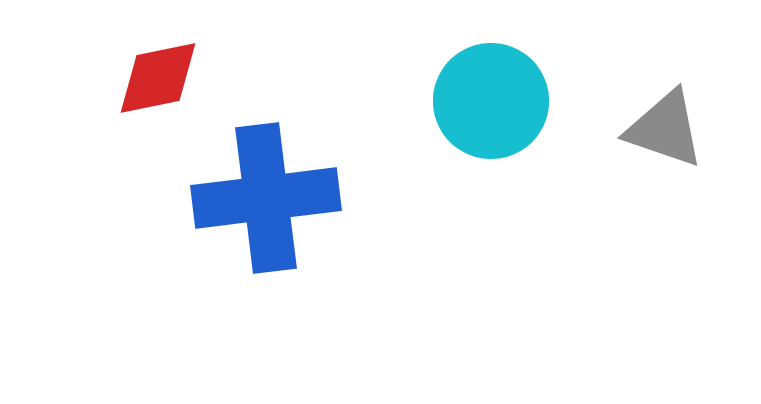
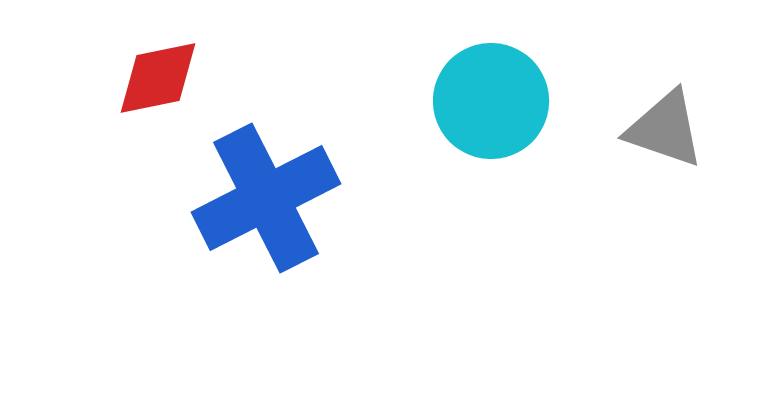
blue cross: rotated 20 degrees counterclockwise
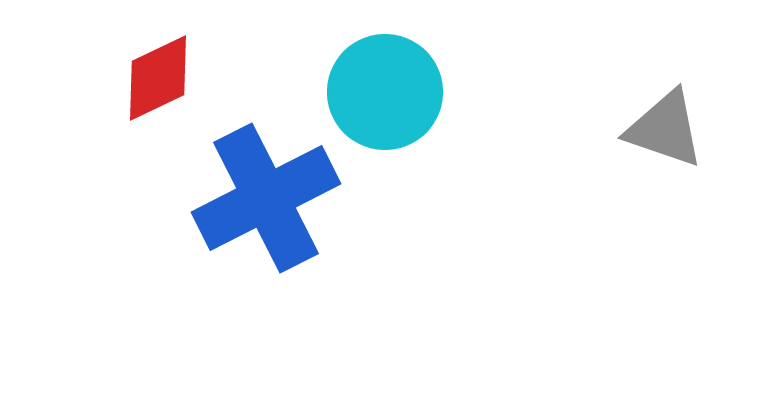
red diamond: rotated 14 degrees counterclockwise
cyan circle: moved 106 px left, 9 px up
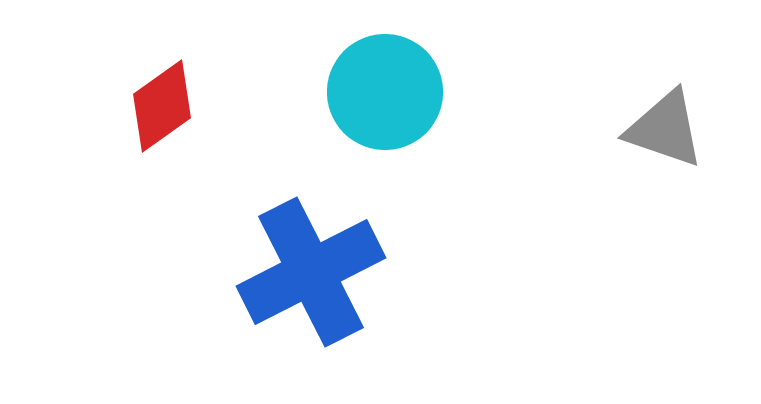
red diamond: moved 4 px right, 28 px down; rotated 10 degrees counterclockwise
blue cross: moved 45 px right, 74 px down
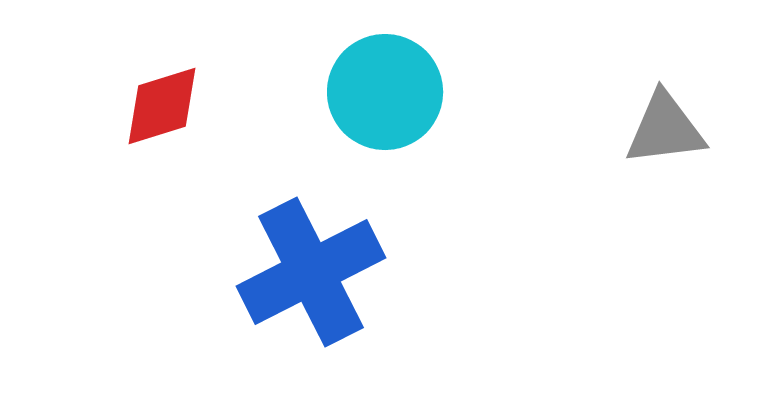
red diamond: rotated 18 degrees clockwise
gray triangle: rotated 26 degrees counterclockwise
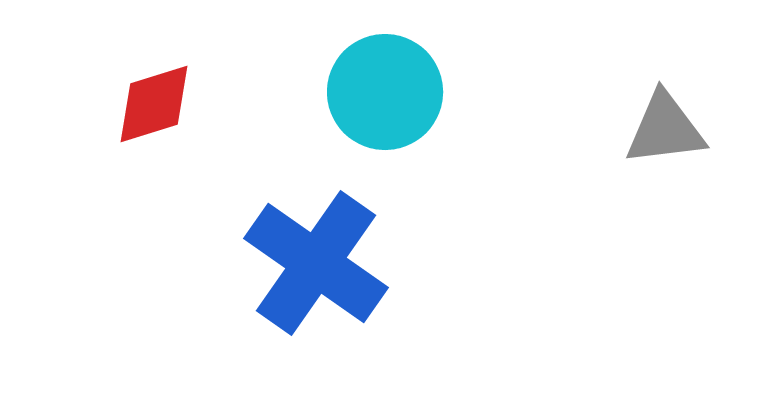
red diamond: moved 8 px left, 2 px up
blue cross: moved 5 px right, 9 px up; rotated 28 degrees counterclockwise
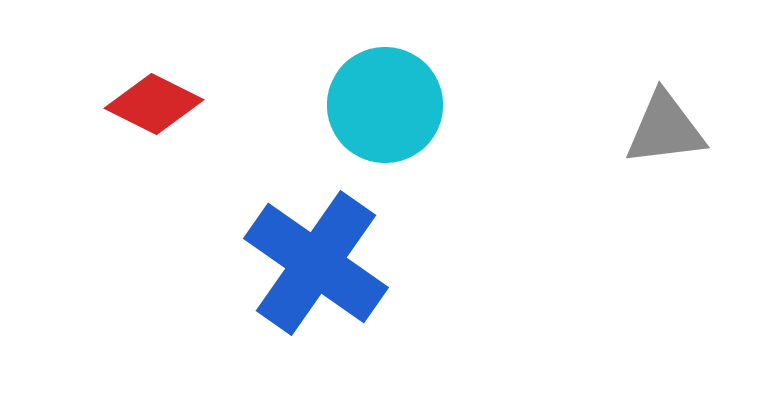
cyan circle: moved 13 px down
red diamond: rotated 44 degrees clockwise
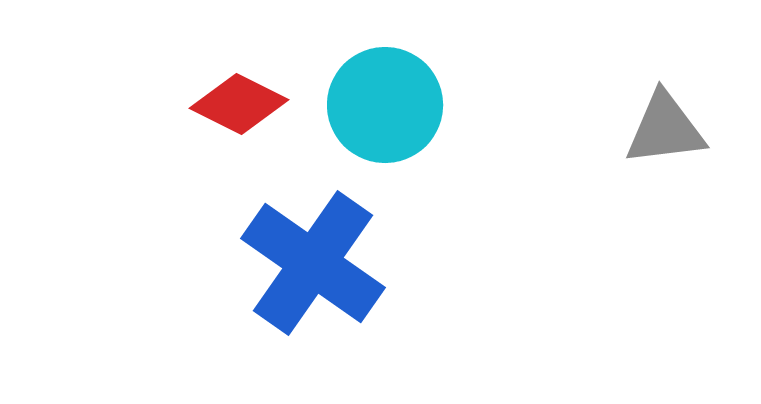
red diamond: moved 85 px right
blue cross: moved 3 px left
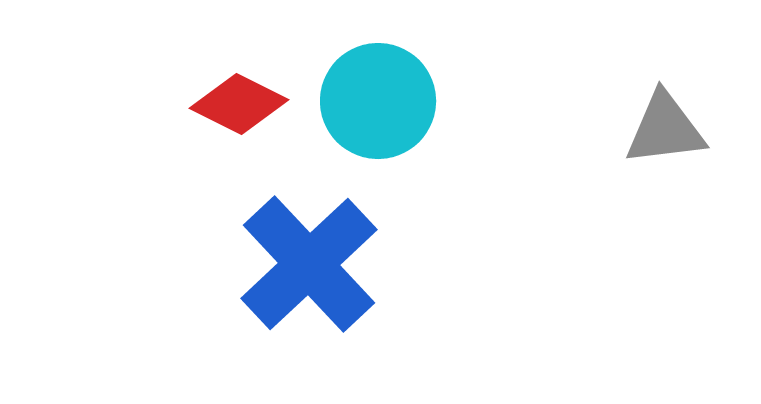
cyan circle: moved 7 px left, 4 px up
blue cross: moved 4 px left, 1 px down; rotated 12 degrees clockwise
